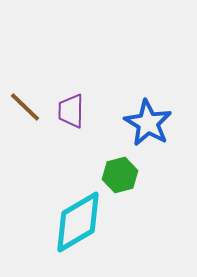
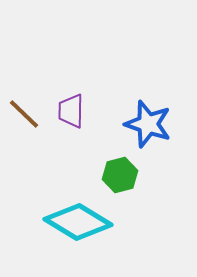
brown line: moved 1 px left, 7 px down
blue star: moved 1 px down; rotated 12 degrees counterclockwise
cyan diamond: rotated 62 degrees clockwise
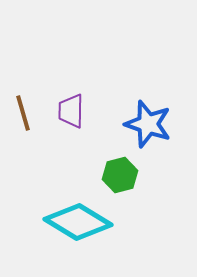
brown line: moved 1 px left, 1 px up; rotated 30 degrees clockwise
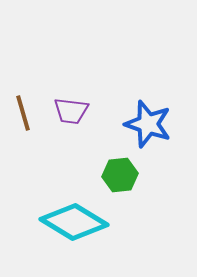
purple trapezoid: rotated 84 degrees counterclockwise
green hexagon: rotated 8 degrees clockwise
cyan diamond: moved 4 px left
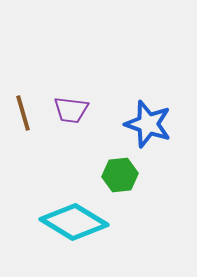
purple trapezoid: moved 1 px up
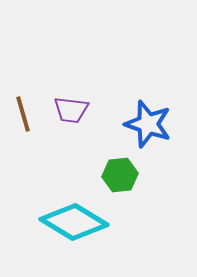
brown line: moved 1 px down
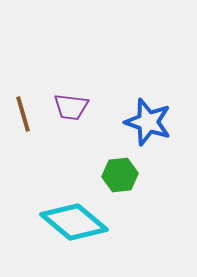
purple trapezoid: moved 3 px up
blue star: moved 2 px up
cyan diamond: rotated 8 degrees clockwise
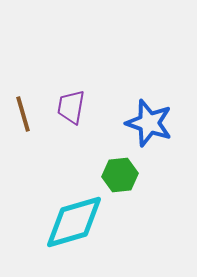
purple trapezoid: rotated 93 degrees clockwise
blue star: moved 1 px right, 1 px down
cyan diamond: rotated 56 degrees counterclockwise
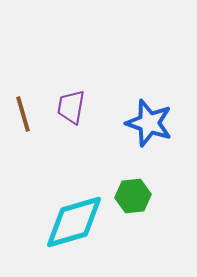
green hexagon: moved 13 px right, 21 px down
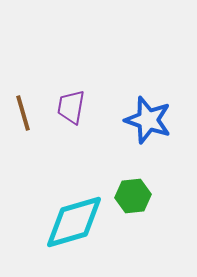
brown line: moved 1 px up
blue star: moved 1 px left, 3 px up
